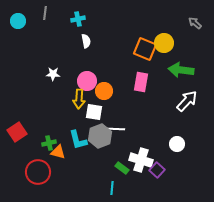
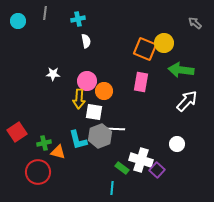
green cross: moved 5 px left
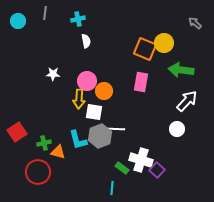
white circle: moved 15 px up
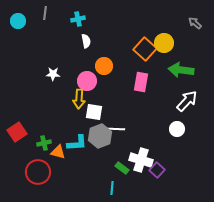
orange square: rotated 20 degrees clockwise
orange circle: moved 25 px up
cyan L-shape: moved 1 px left, 3 px down; rotated 80 degrees counterclockwise
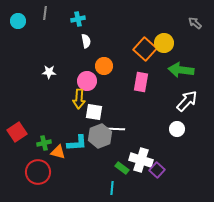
white star: moved 4 px left, 2 px up
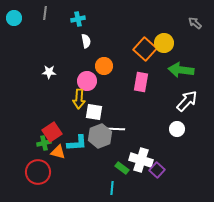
cyan circle: moved 4 px left, 3 px up
red square: moved 35 px right
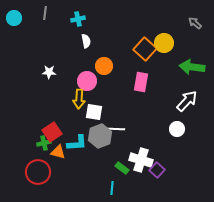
green arrow: moved 11 px right, 3 px up
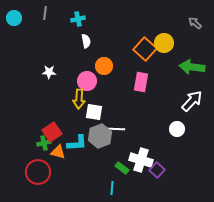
white arrow: moved 5 px right
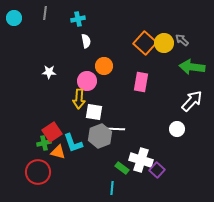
gray arrow: moved 13 px left, 17 px down
orange square: moved 6 px up
cyan L-shape: moved 4 px left; rotated 75 degrees clockwise
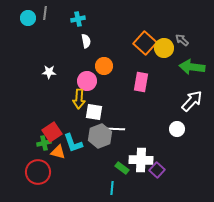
cyan circle: moved 14 px right
yellow circle: moved 5 px down
white cross: rotated 15 degrees counterclockwise
